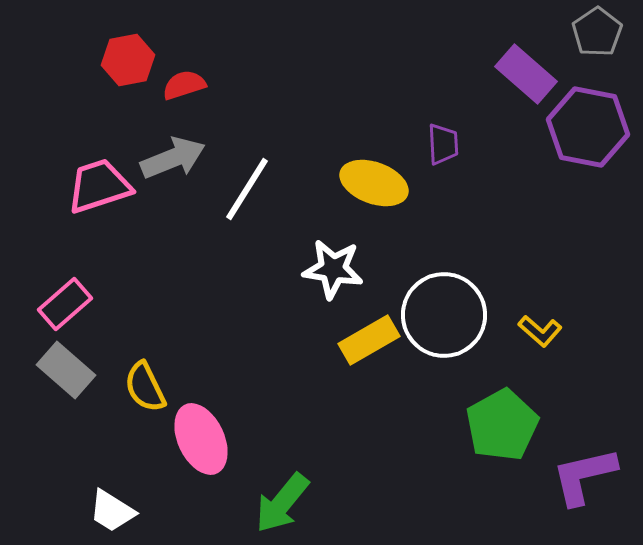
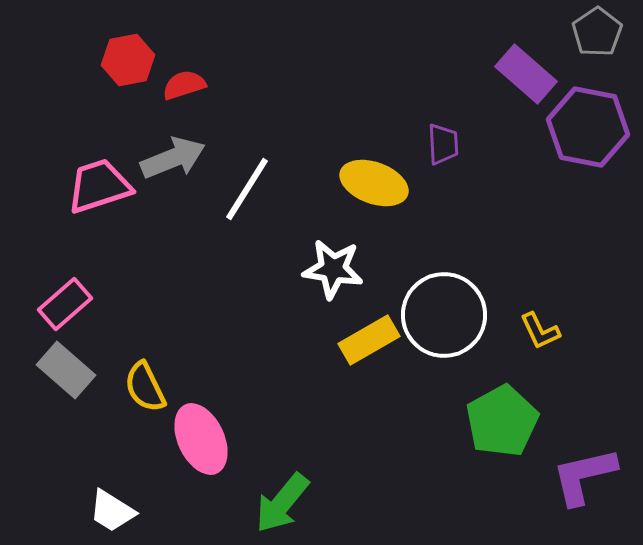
yellow L-shape: rotated 24 degrees clockwise
green pentagon: moved 4 px up
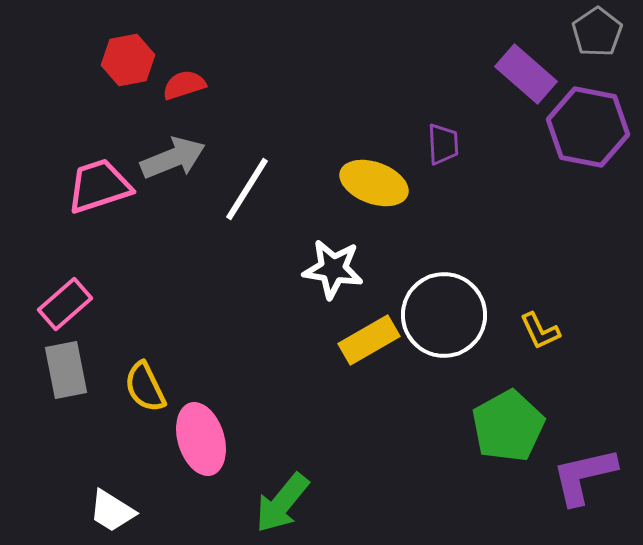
gray rectangle: rotated 38 degrees clockwise
green pentagon: moved 6 px right, 5 px down
pink ellipse: rotated 8 degrees clockwise
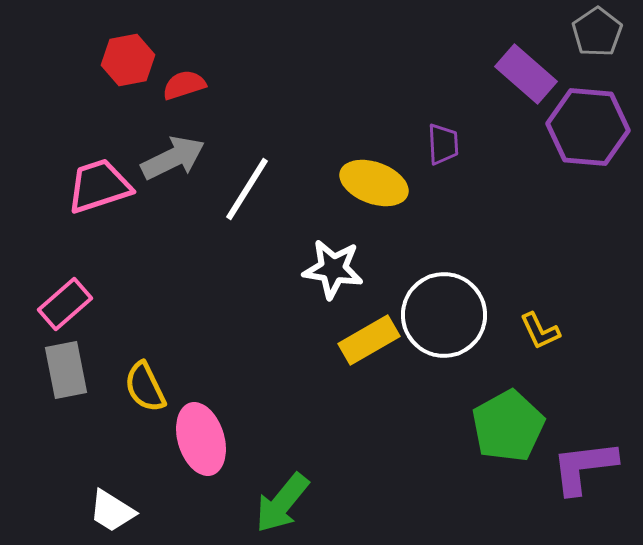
purple hexagon: rotated 6 degrees counterclockwise
gray arrow: rotated 4 degrees counterclockwise
purple L-shape: moved 9 px up; rotated 6 degrees clockwise
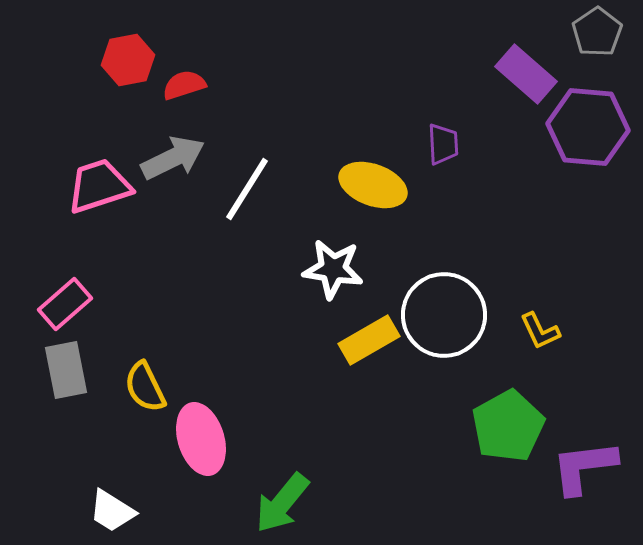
yellow ellipse: moved 1 px left, 2 px down
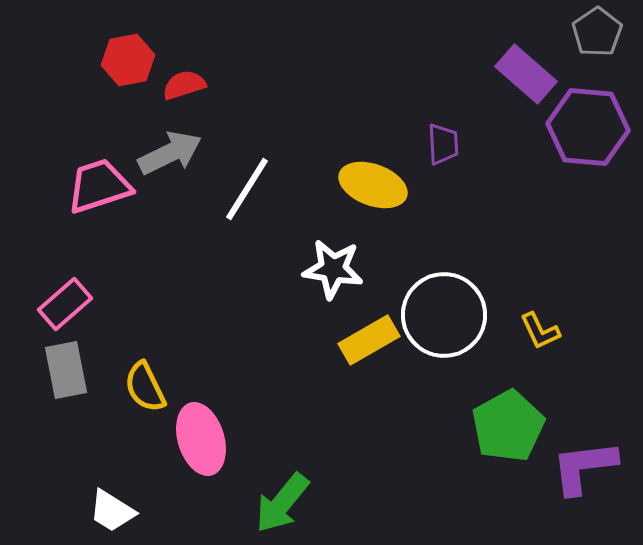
gray arrow: moved 3 px left, 5 px up
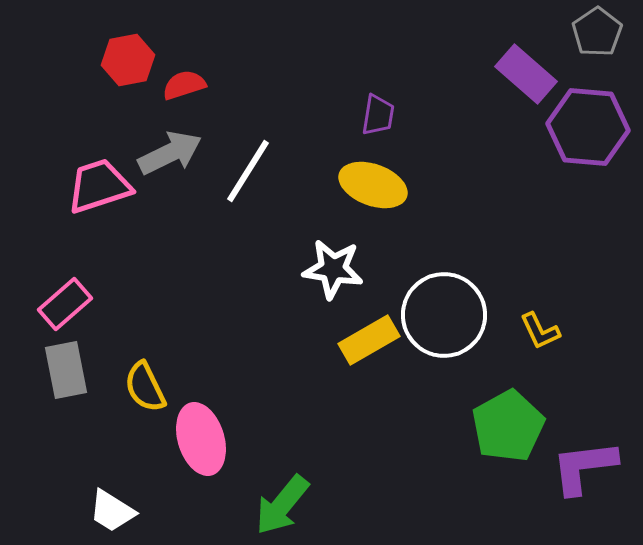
purple trapezoid: moved 65 px left, 29 px up; rotated 12 degrees clockwise
white line: moved 1 px right, 18 px up
green arrow: moved 2 px down
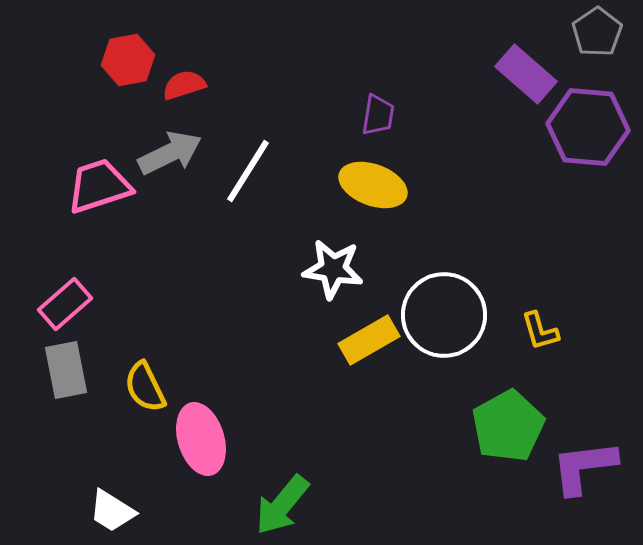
yellow L-shape: rotated 9 degrees clockwise
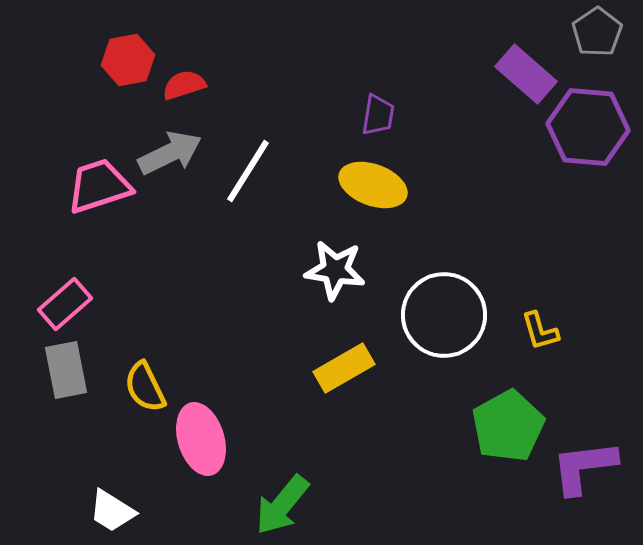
white star: moved 2 px right, 1 px down
yellow rectangle: moved 25 px left, 28 px down
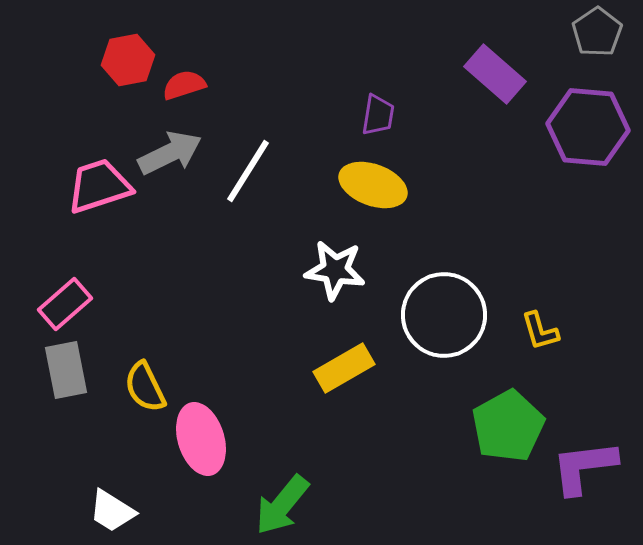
purple rectangle: moved 31 px left
